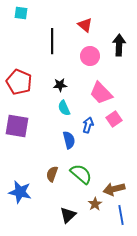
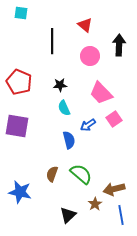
blue arrow: rotated 140 degrees counterclockwise
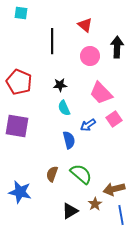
black arrow: moved 2 px left, 2 px down
black triangle: moved 2 px right, 4 px up; rotated 12 degrees clockwise
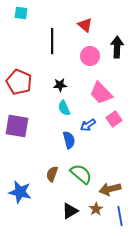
brown arrow: moved 4 px left
brown star: moved 1 px right, 5 px down
blue line: moved 1 px left, 1 px down
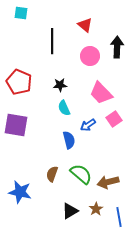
purple square: moved 1 px left, 1 px up
brown arrow: moved 2 px left, 7 px up
blue line: moved 1 px left, 1 px down
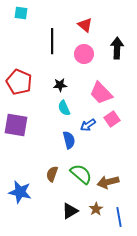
black arrow: moved 1 px down
pink circle: moved 6 px left, 2 px up
pink square: moved 2 px left
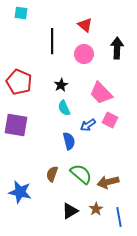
black star: moved 1 px right; rotated 24 degrees counterclockwise
pink square: moved 2 px left, 1 px down; rotated 28 degrees counterclockwise
blue semicircle: moved 1 px down
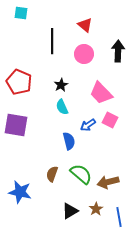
black arrow: moved 1 px right, 3 px down
cyan semicircle: moved 2 px left, 1 px up
